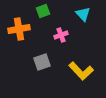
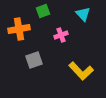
gray square: moved 8 px left, 2 px up
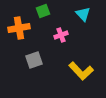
orange cross: moved 1 px up
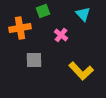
orange cross: moved 1 px right
pink cross: rotated 32 degrees counterclockwise
gray square: rotated 18 degrees clockwise
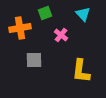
green square: moved 2 px right, 2 px down
yellow L-shape: rotated 50 degrees clockwise
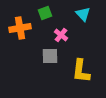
gray square: moved 16 px right, 4 px up
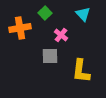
green square: rotated 24 degrees counterclockwise
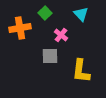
cyan triangle: moved 2 px left
